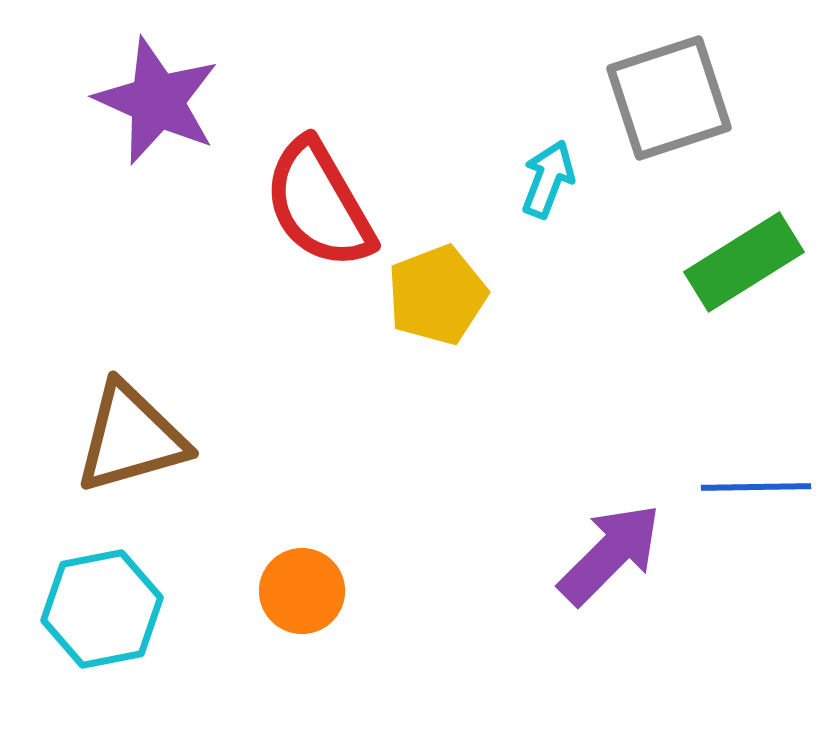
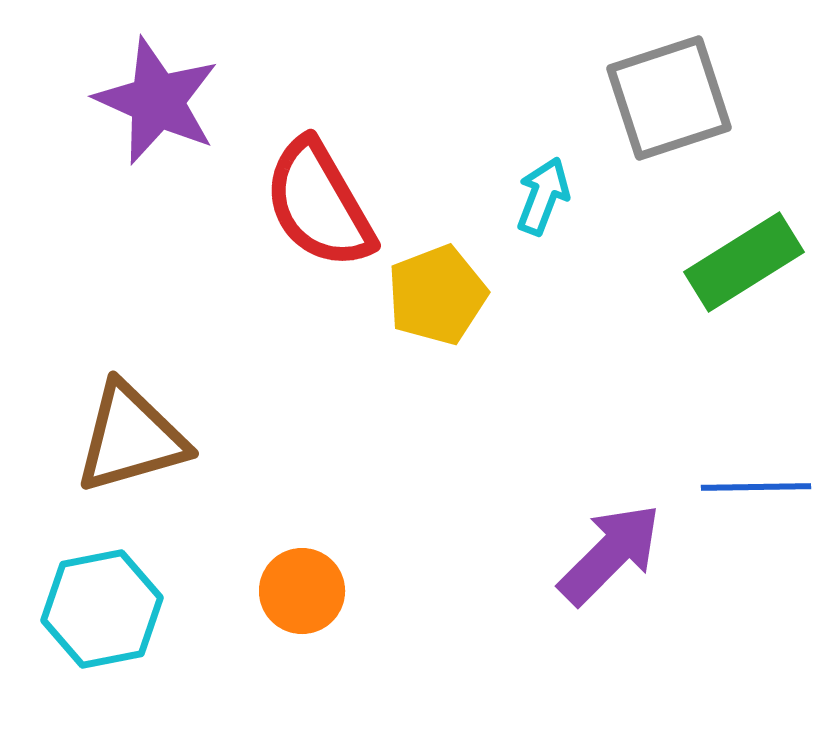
cyan arrow: moved 5 px left, 17 px down
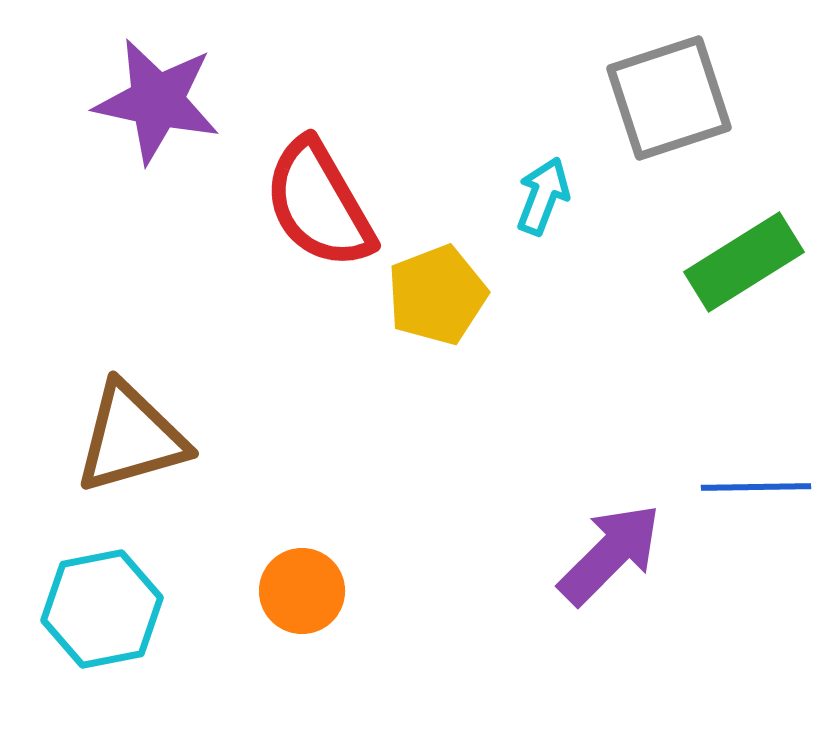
purple star: rotated 12 degrees counterclockwise
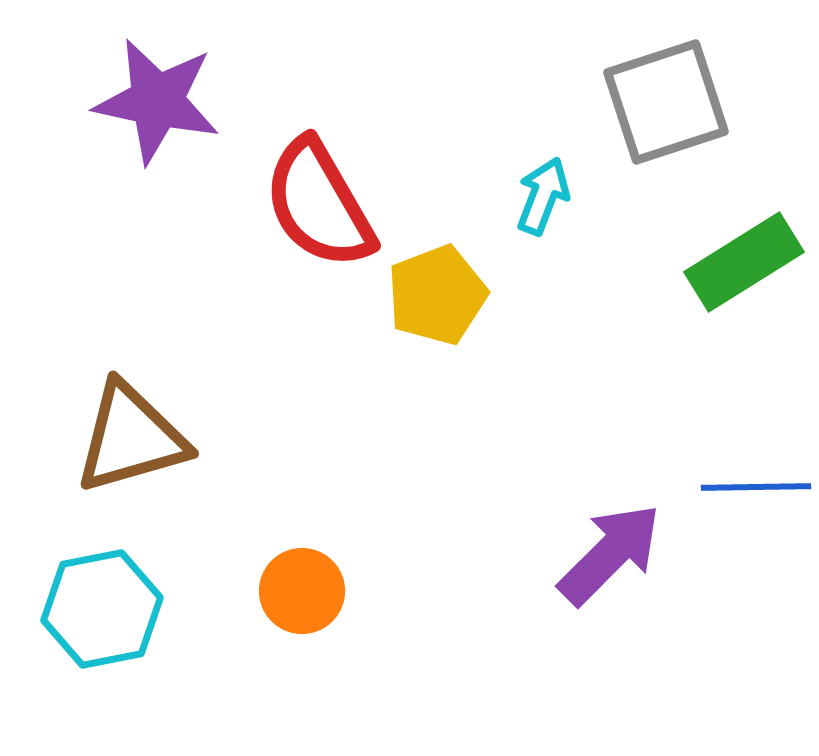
gray square: moved 3 px left, 4 px down
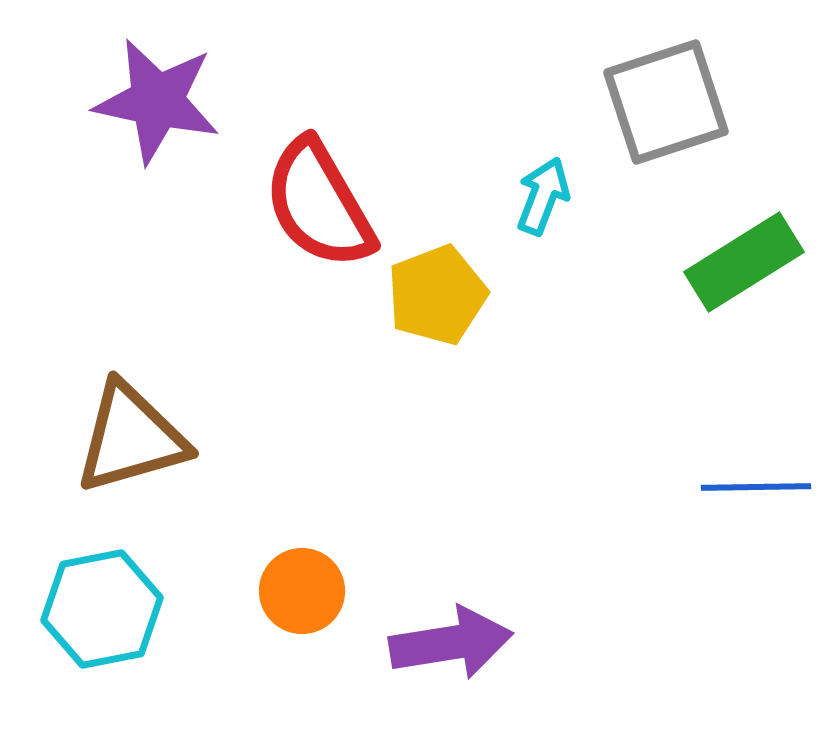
purple arrow: moved 159 px left, 89 px down; rotated 36 degrees clockwise
